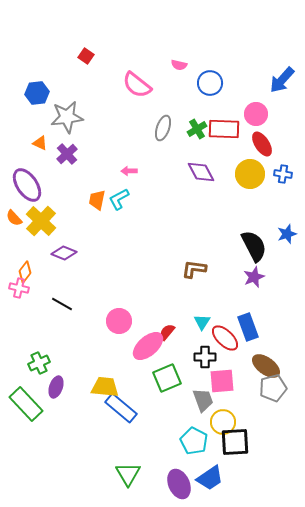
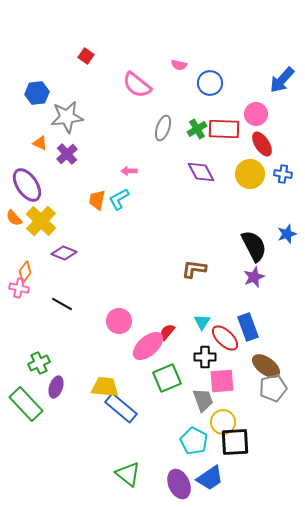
green triangle at (128, 474): rotated 20 degrees counterclockwise
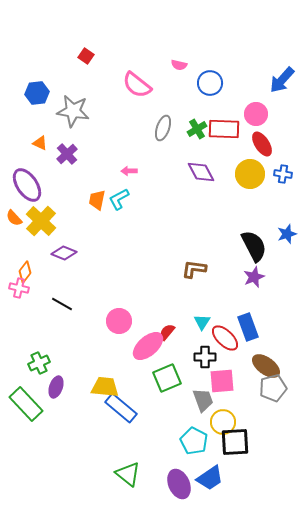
gray star at (67, 117): moved 6 px right, 6 px up; rotated 16 degrees clockwise
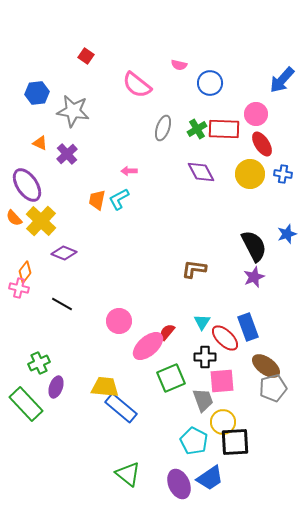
green square at (167, 378): moved 4 px right
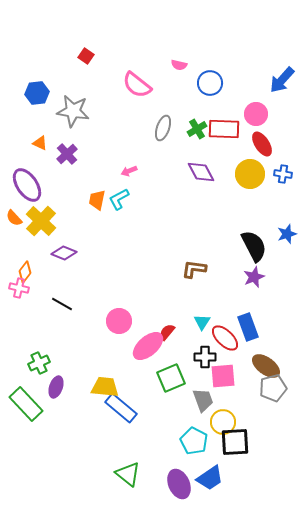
pink arrow at (129, 171): rotated 21 degrees counterclockwise
pink square at (222, 381): moved 1 px right, 5 px up
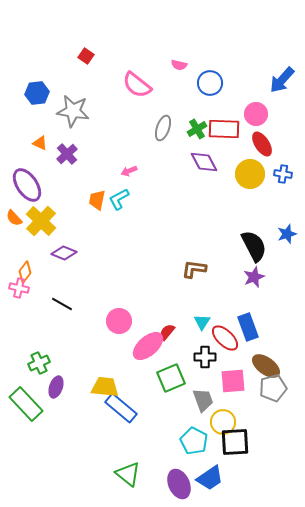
purple diamond at (201, 172): moved 3 px right, 10 px up
pink square at (223, 376): moved 10 px right, 5 px down
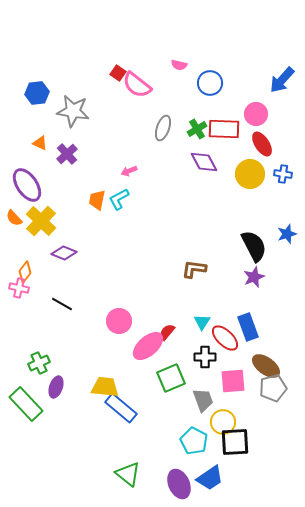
red square at (86, 56): moved 32 px right, 17 px down
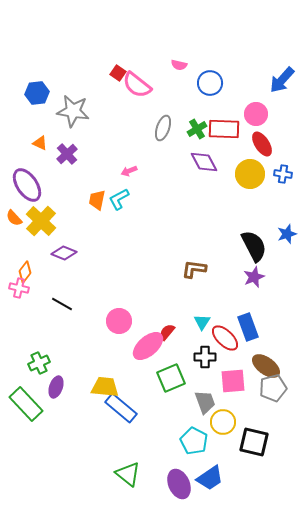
gray trapezoid at (203, 400): moved 2 px right, 2 px down
black square at (235, 442): moved 19 px right; rotated 16 degrees clockwise
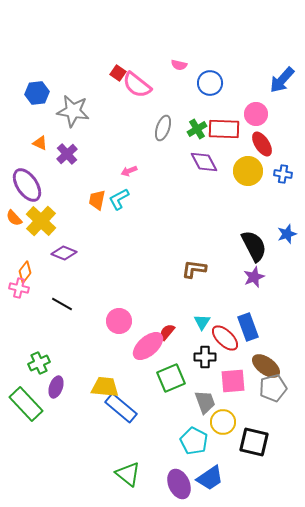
yellow circle at (250, 174): moved 2 px left, 3 px up
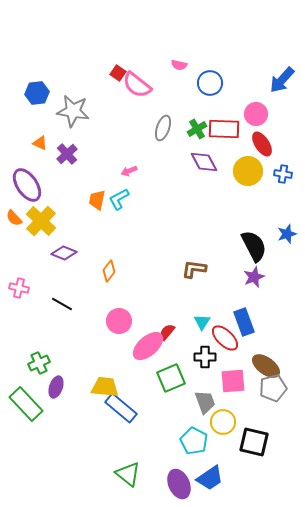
orange diamond at (25, 272): moved 84 px right, 1 px up
blue rectangle at (248, 327): moved 4 px left, 5 px up
